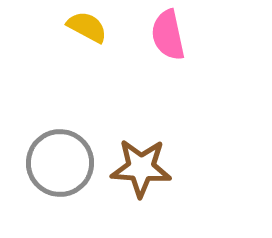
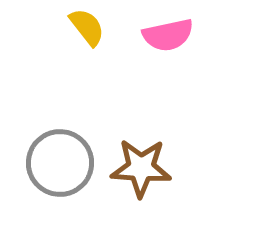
yellow semicircle: rotated 24 degrees clockwise
pink semicircle: rotated 90 degrees counterclockwise
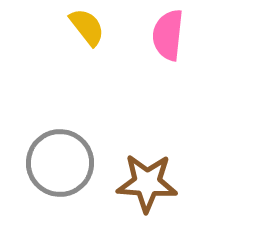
pink semicircle: rotated 108 degrees clockwise
brown star: moved 6 px right, 15 px down
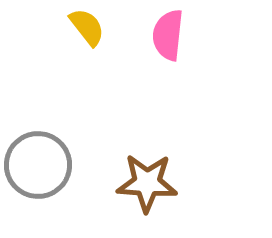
gray circle: moved 22 px left, 2 px down
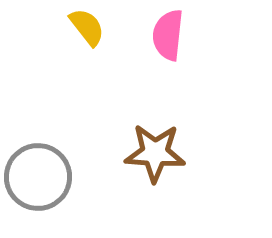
gray circle: moved 12 px down
brown star: moved 8 px right, 30 px up
